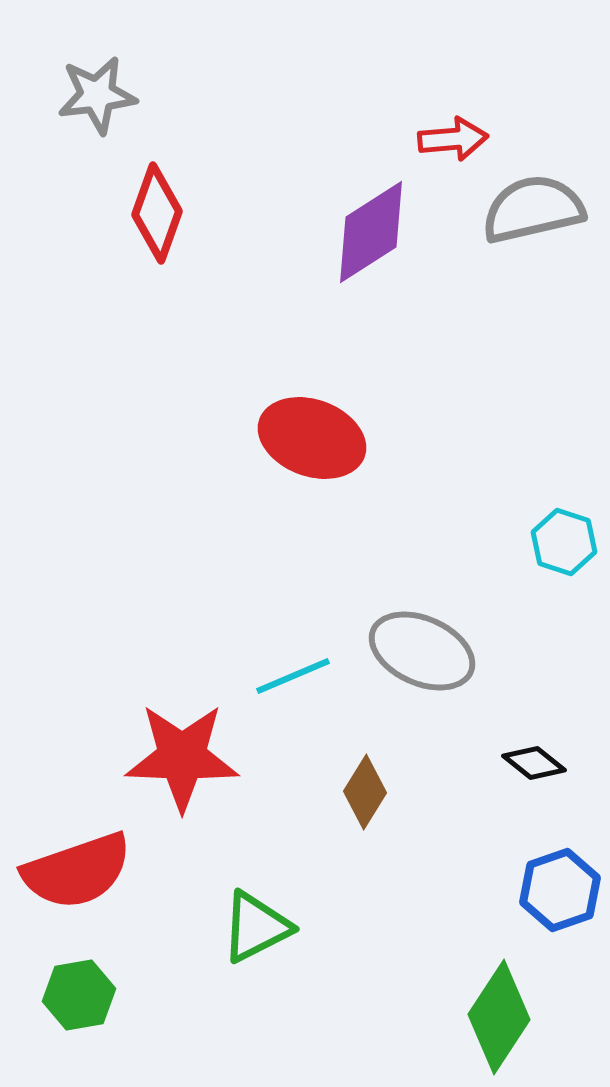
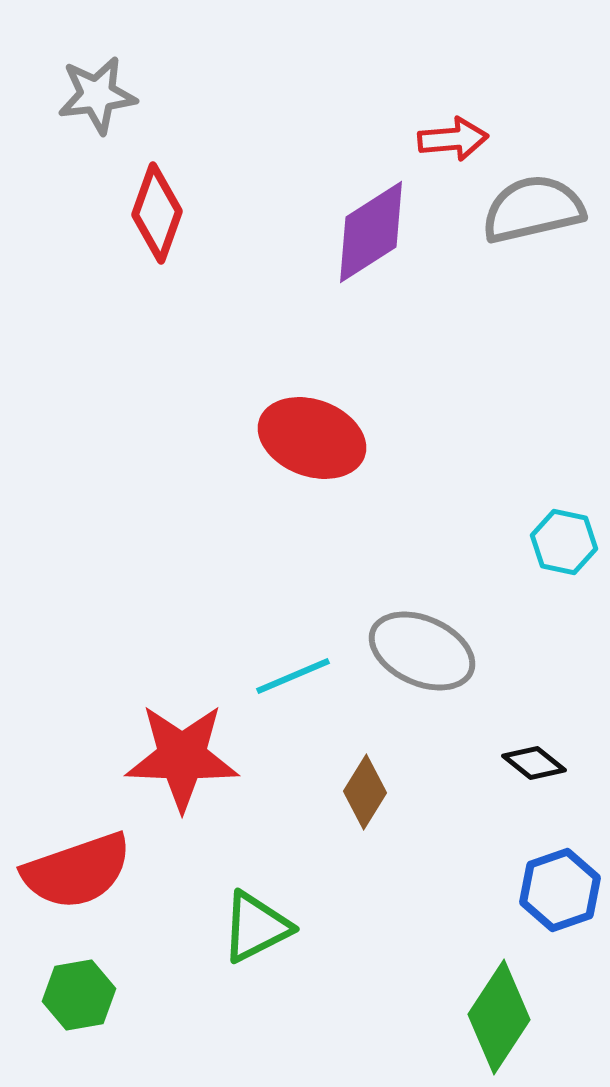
cyan hexagon: rotated 6 degrees counterclockwise
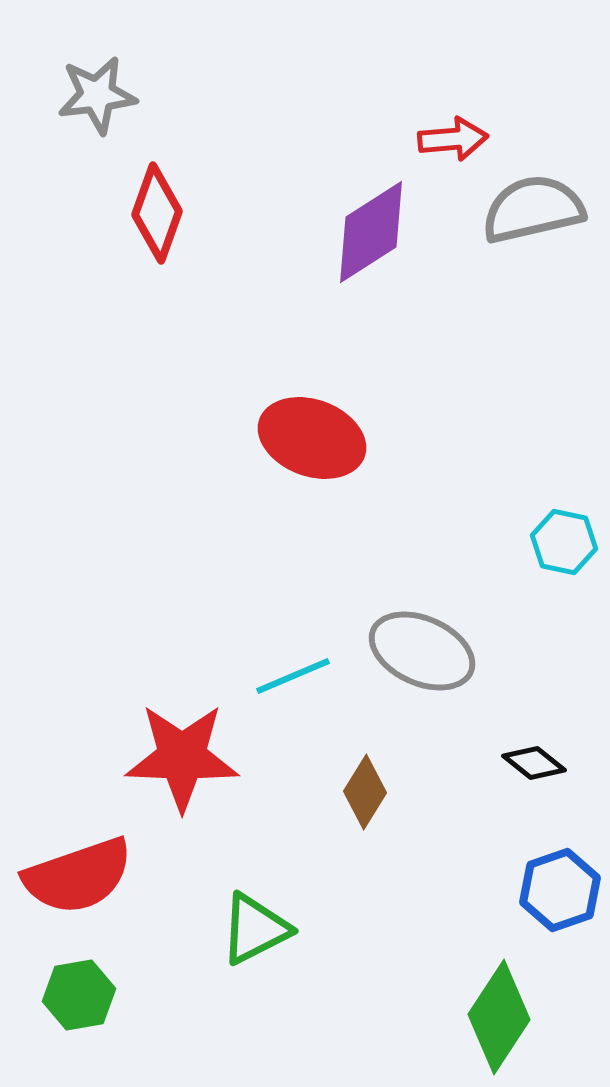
red semicircle: moved 1 px right, 5 px down
green triangle: moved 1 px left, 2 px down
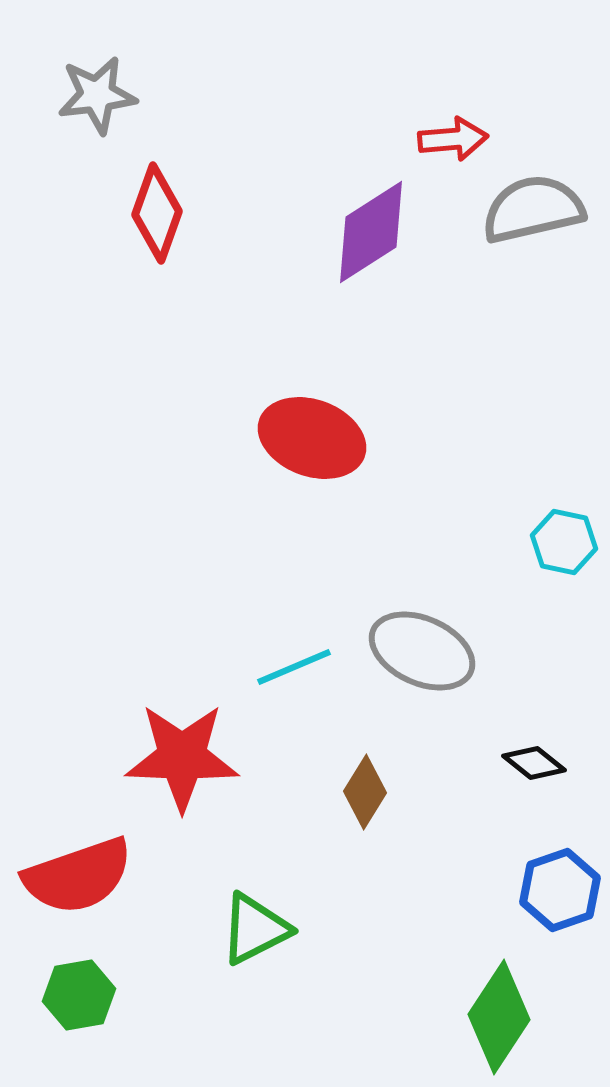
cyan line: moved 1 px right, 9 px up
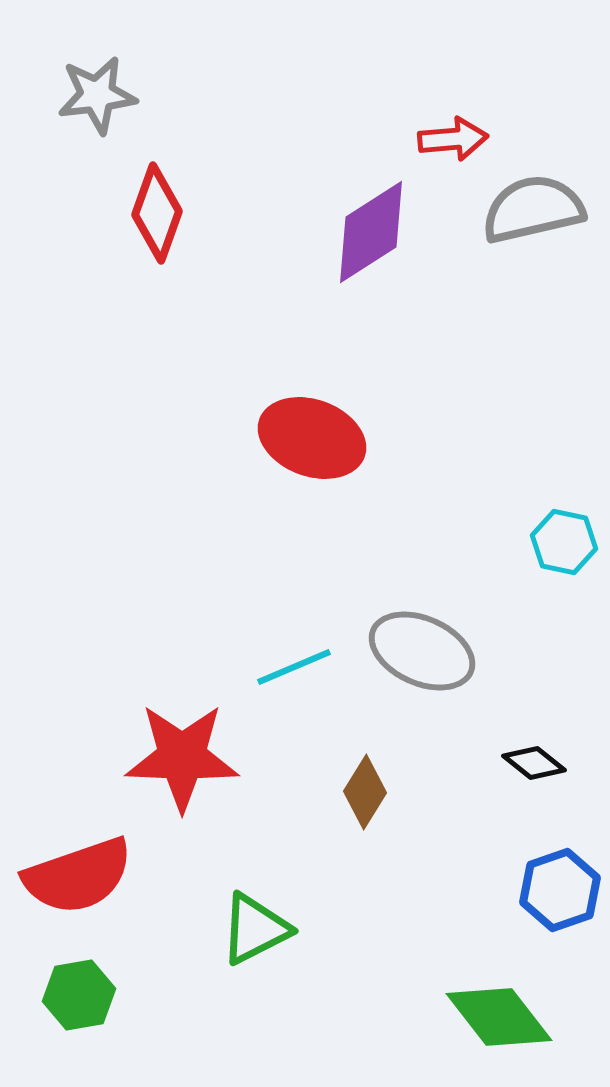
green diamond: rotated 71 degrees counterclockwise
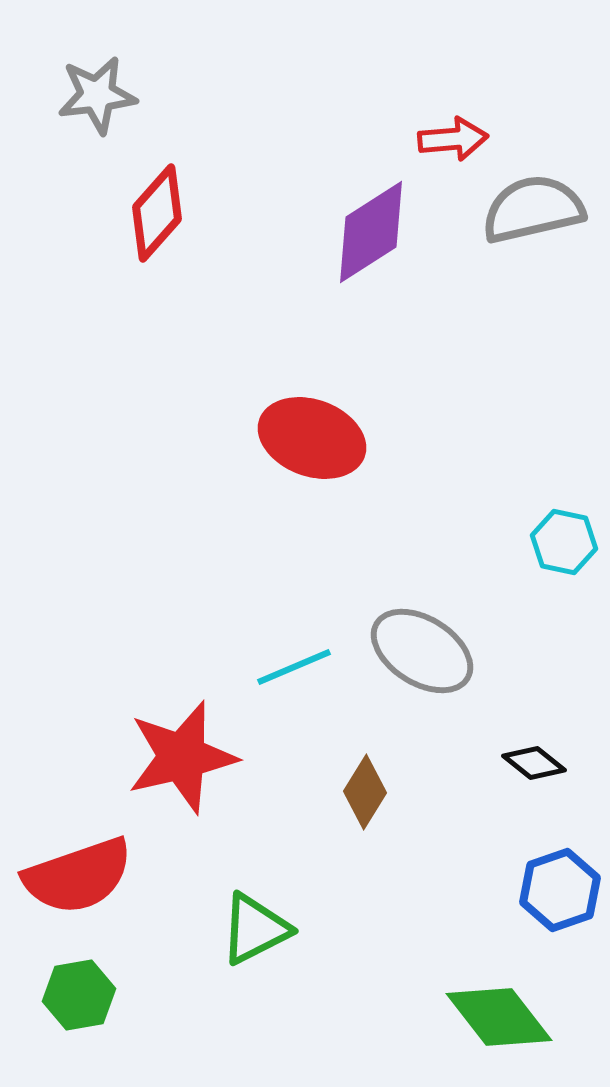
red diamond: rotated 22 degrees clockwise
gray ellipse: rotated 8 degrees clockwise
red star: rotated 15 degrees counterclockwise
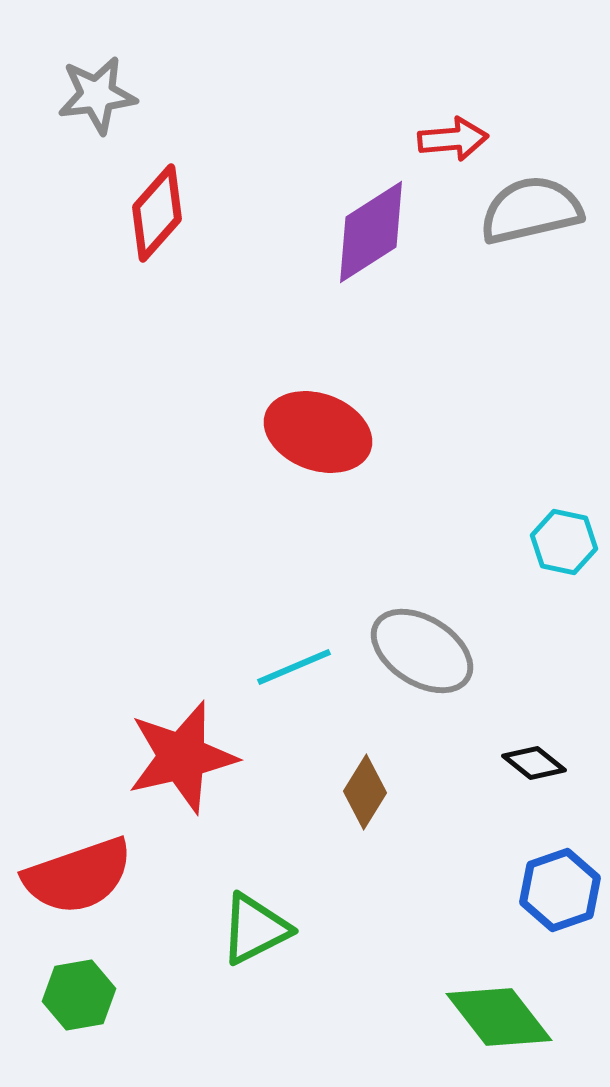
gray semicircle: moved 2 px left, 1 px down
red ellipse: moved 6 px right, 6 px up
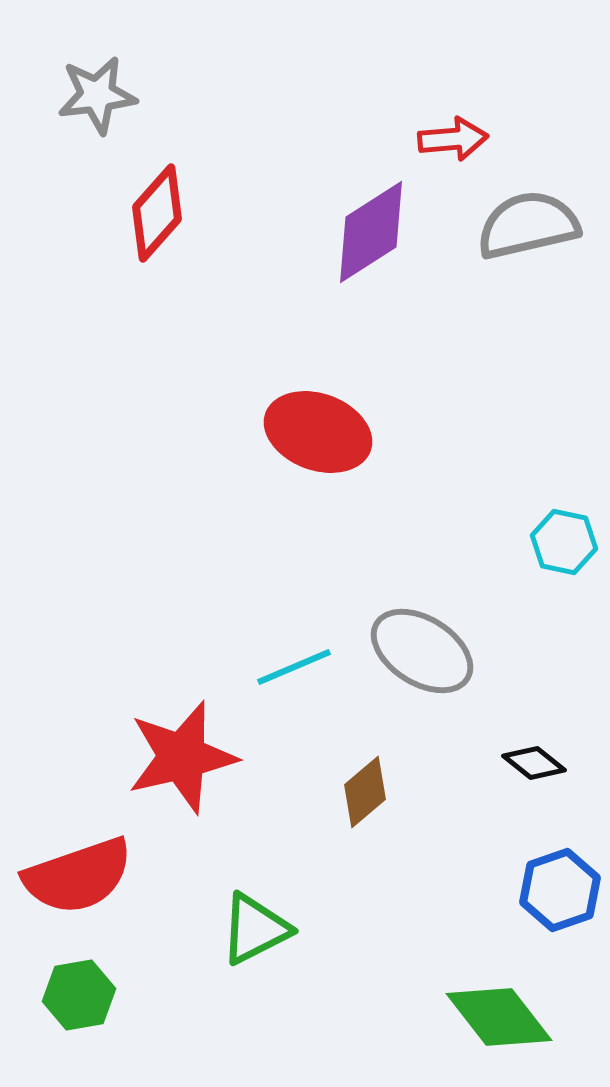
gray semicircle: moved 3 px left, 15 px down
brown diamond: rotated 18 degrees clockwise
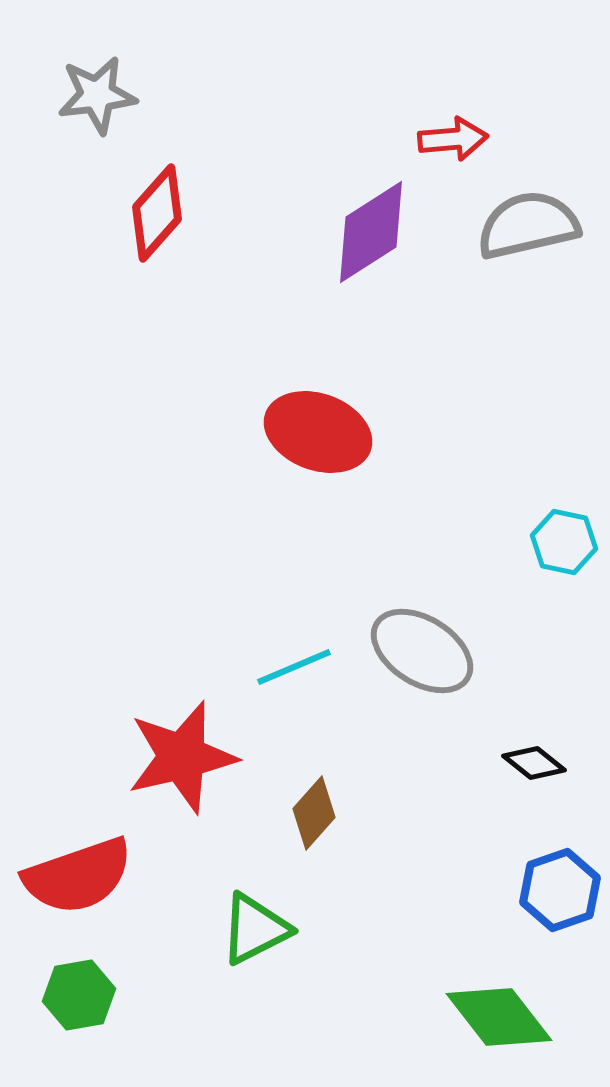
brown diamond: moved 51 px left, 21 px down; rotated 8 degrees counterclockwise
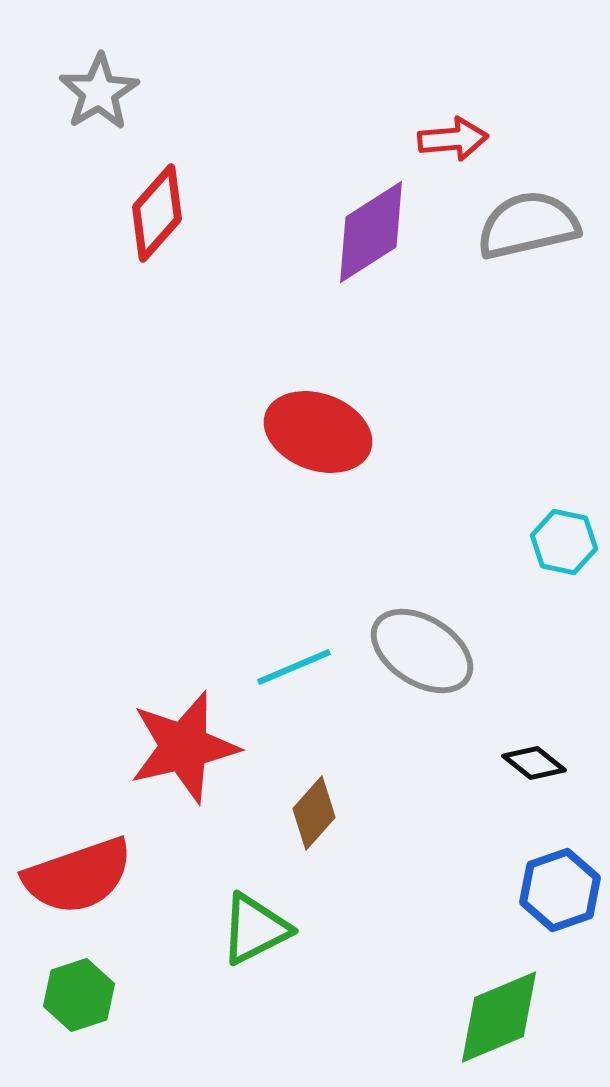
gray star: moved 2 px right, 3 px up; rotated 24 degrees counterclockwise
red star: moved 2 px right, 10 px up
green hexagon: rotated 8 degrees counterclockwise
green diamond: rotated 75 degrees counterclockwise
